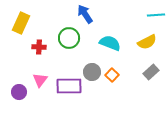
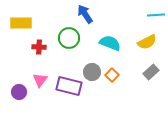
yellow rectangle: rotated 65 degrees clockwise
purple rectangle: rotated 15 degrees clockwise
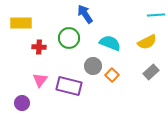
gray circle: moved 1 px right, 6 px up
purple circle: moved 3 px right, 11 px down
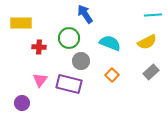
cyan line: moved 3 px left
gray circle: moved 12 px left, 5 px up
purple rectangle: moved 2 px up
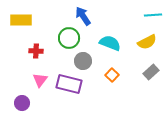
blue arrow: moved 2 px left, 2 px down
yellow rectangle: moved 3 px up
red cross: moved 3 px left, 4 px down
gray circle: moved 2 px right
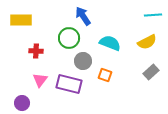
orange square: moved 7 px left; rotated 24 degrees counterclockwise
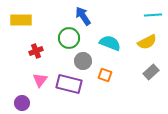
red cross: rotated 24 degrees counterclockwise
